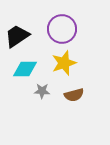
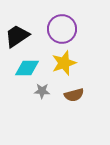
cyan diamond: moved 2 px right, 1 px up
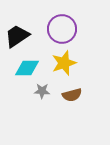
brown semicircle: moved 2 px left
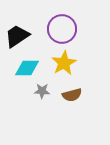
yellow star: rotated 10 degrees counterclockwise
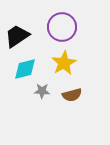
purple circle: moved 2 px up
cyan diamond: moved 2 px left, 1 px down; rotated 15 degrees counterclockwise
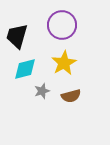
purple circle: moved 2 px up
black trapezoid: rotated 40 degrees counterclockwise
gray star: rotated 21 degrees counterclockwise
brown semicircle: moved 1 px left, 1 px down
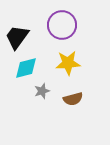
black trapezoid: moved 1 px down; rotated 20 degrees clockwise
yellow star: moved 4 px right; rotated 25 degrees clockwise
cyan diamond: moved 1 px right, 1 px up
brown semicircle: moved 2 px right, 3 px down
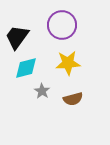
gray star: rotated 21 degrees counterclockwise
